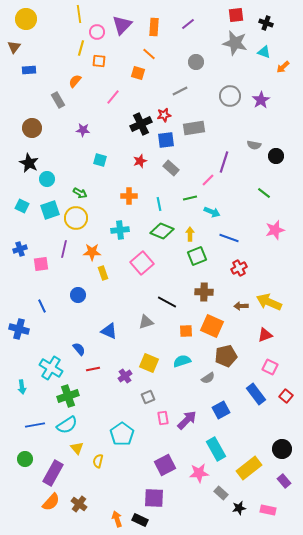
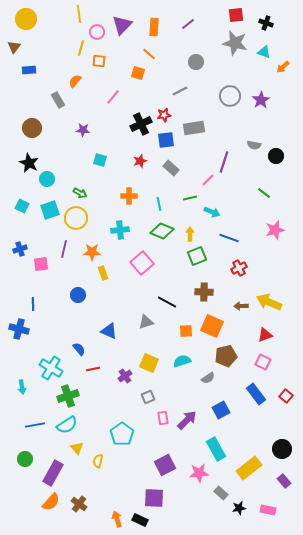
blue line at (42, 306): moved 9 px left, 2 px up; rotated 24 degrees clockwise
pink square at (270, 367): moved 7 px left, 5 px up
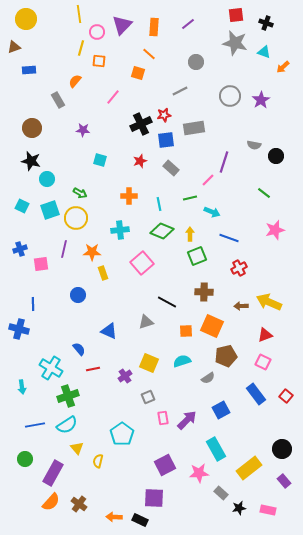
brown triangle at (14, 47): rotated 32 degrees clockwise
black star at (29, 163): moved 2 px right, 2 px up; rotated 12 degrees counterclockwise
orange arrow at (117, 519): moved 3 px left, 2 px up; rotated 70 degrees counterclockwise
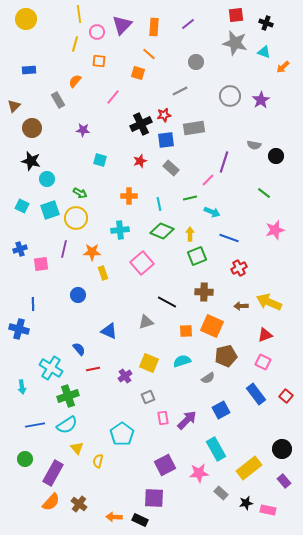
brown triangle at (14, 47): moved 59 px down; rotated 24 degrees counterclockwise
yellow line at (81, 48): moved 6 px left, 4 px up
black star at (239, 508): moved 7 px right, 5 px up
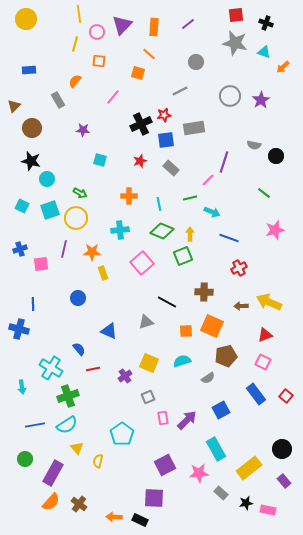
green square at (197, 256): moved 14 px left
blue circle at (78, 295): moved 3 px down
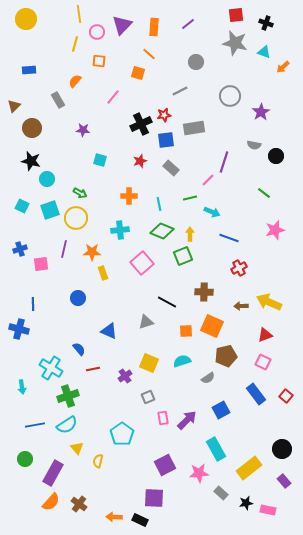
purple star at (261, 100): moved 12 px down
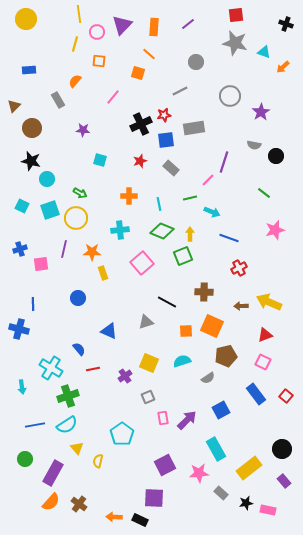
black cross at (266, 23): moved 20 px right, 1 px down
